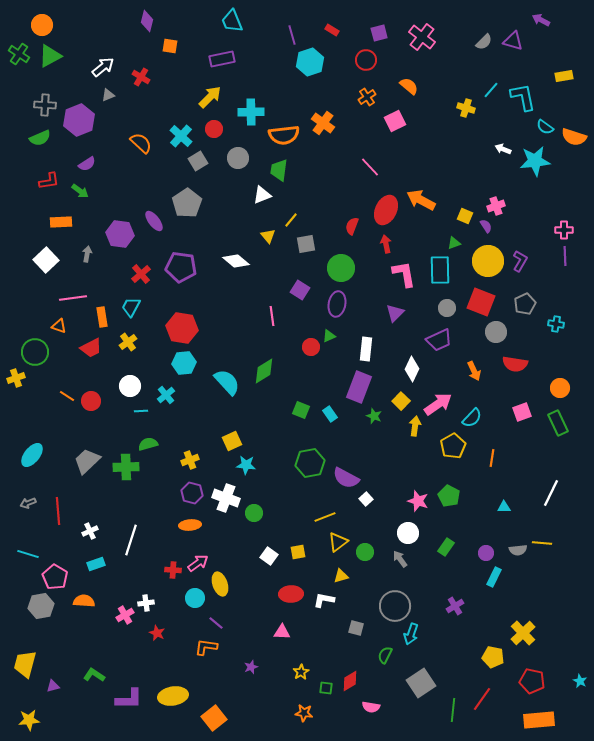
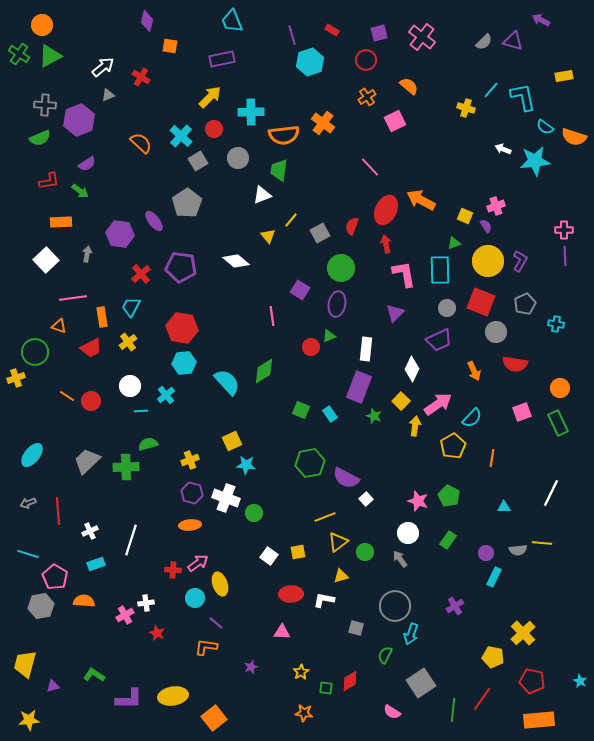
gray square at (306, 244): moved 14 px right, 11 px up; rotated 18 degrees counterclockwise
green rectangle at (446, 547): moved 2 px right, 7 px up
pink semicircle at (371, 707): moved 21 px right, 5 px down; rotated 24 degrees clockwise
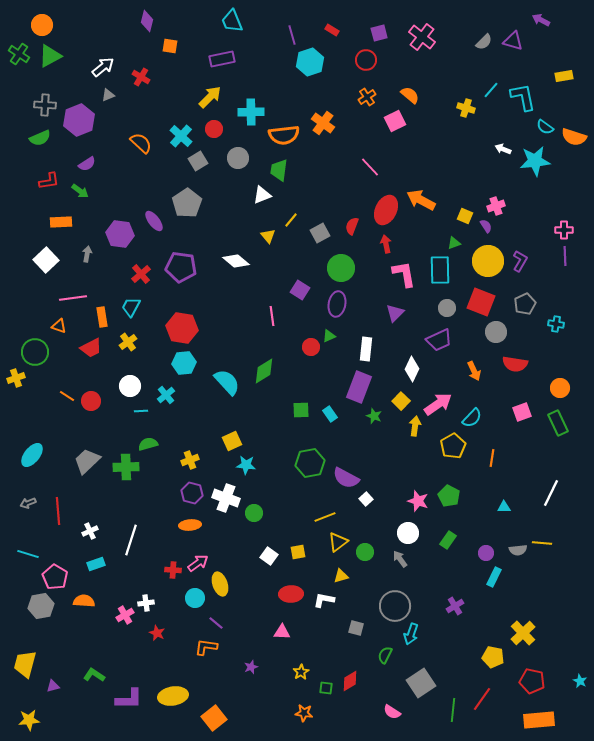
orange semicircle at (409, 86): moved 1 px right, 9 px down
green square at (301, 410): rotated 24 degrees counterclockwise
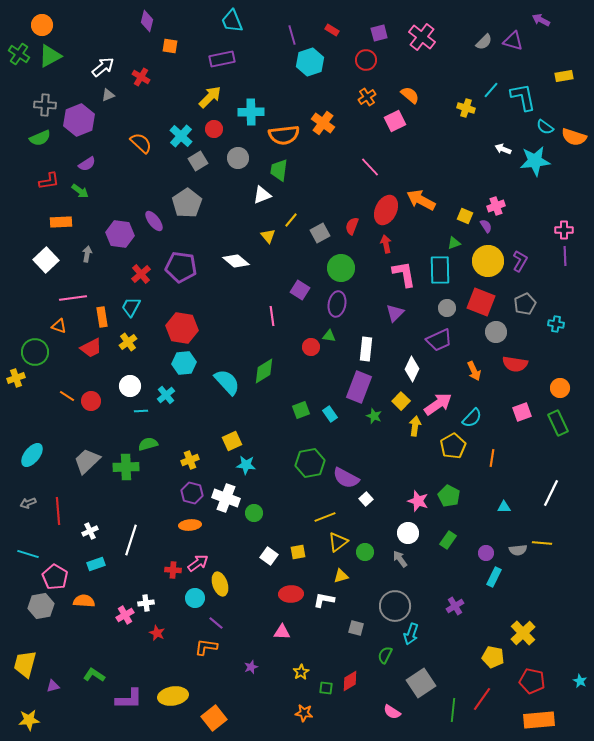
green triangle at (329, 336): rotated 32 degrees clockwise
green square at (301, 410): rotated 18 degrees counterclockwise
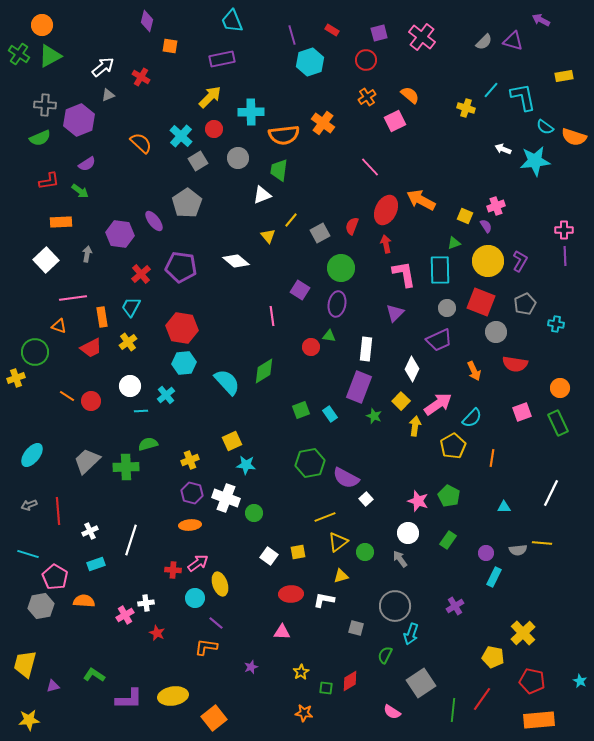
gray arrow at (28, 503): moved 1 px right, 2 px down
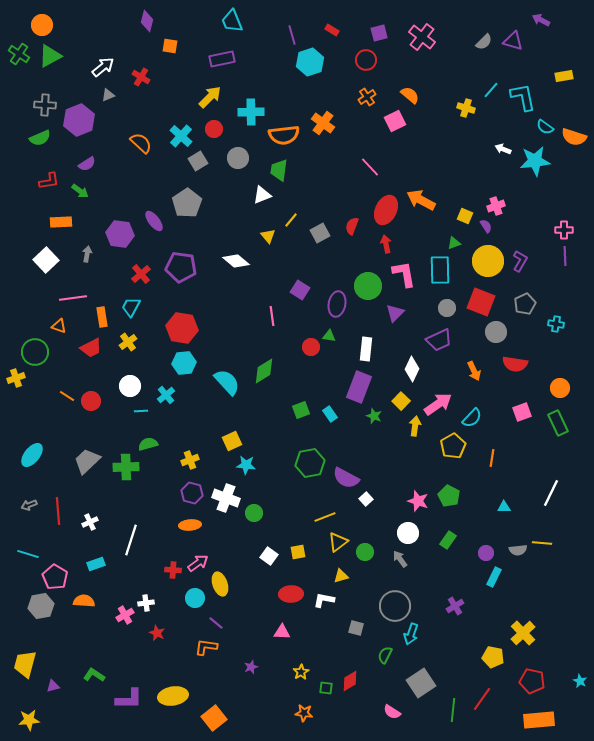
green circle at (341, 268): moved 27 px right, 18 px down
white cross at (90, 531): moved 9 px up
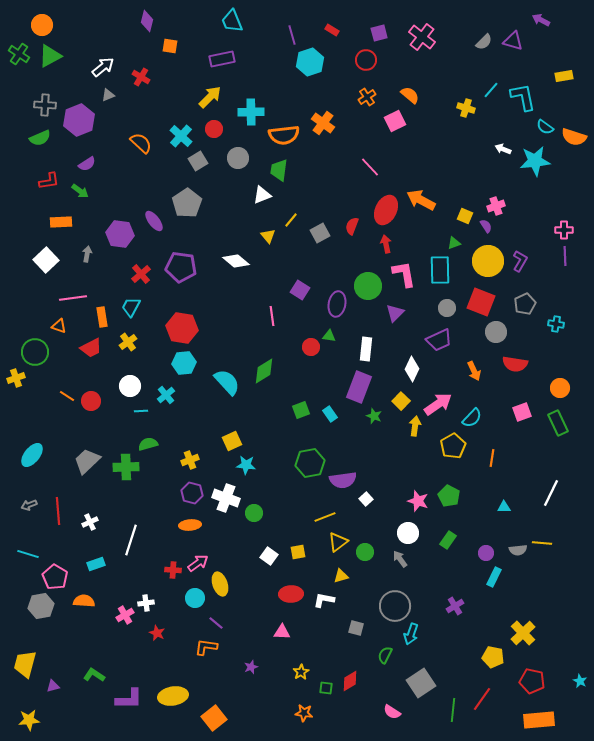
purple semicircle at (346, 478): moved 3 px left, 2 px down; rotated 36 degrees counterclockwise
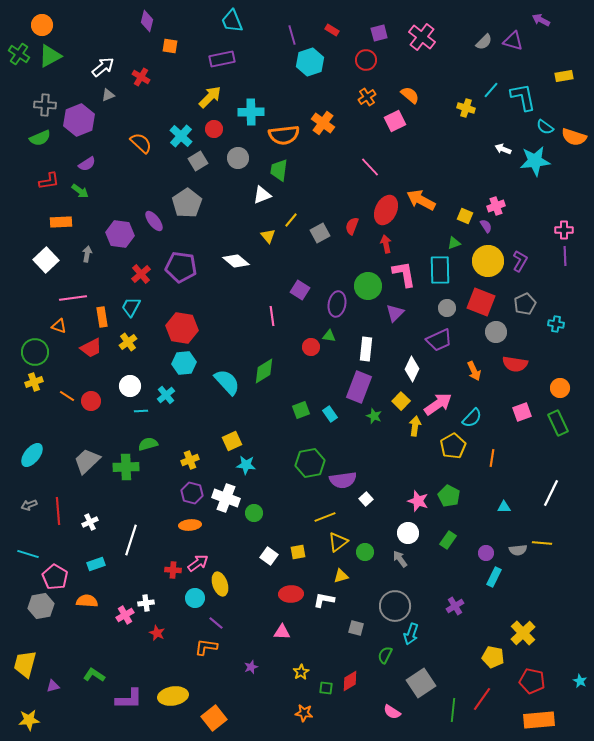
yellow cross at (16, 378): moved 18 px right, 4 px down
orange semicircle at (84, 601): moved 3 px right
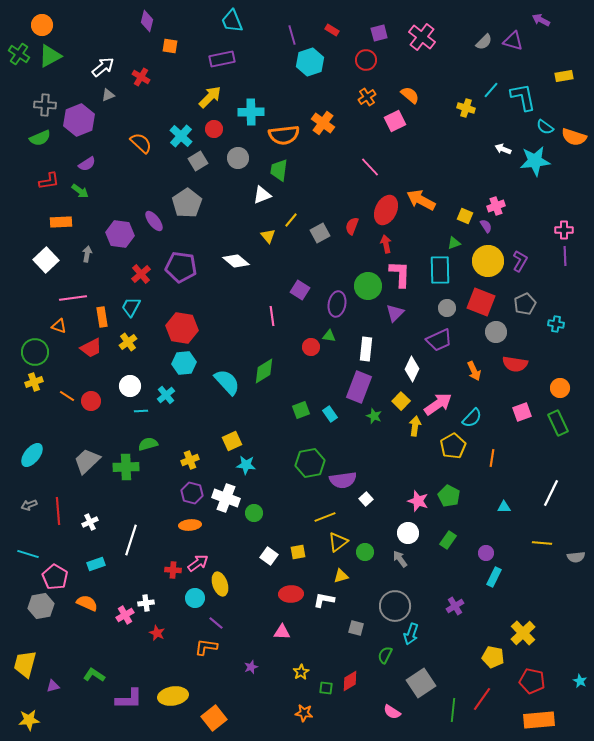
pink L-shape at (404, 274): moved 4 px left; rotated 12 degrees clockwise
gray semicircle at (518, 550): moved 58 px right, 7 px down
orange semicircle at (87, 601): moved 2 px down; rotated 20 degrees clockwise
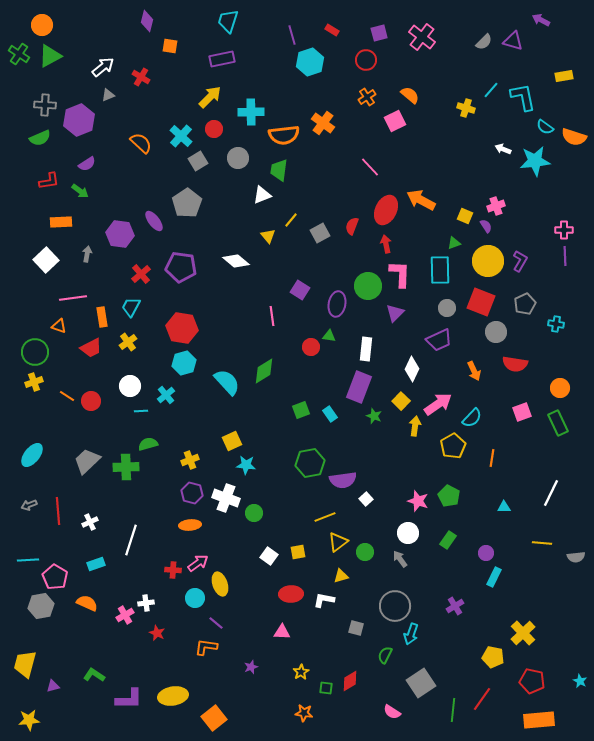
cyan trapezoid at (232, 21): moved 4 px left; rotated 40 degrees clockwise
cyan hexagon at (184, 363): rotated 10 degrees counterclockwise
cyan line at (28, 554): moved 6 px down; rotated 20 degrees counterclockwise
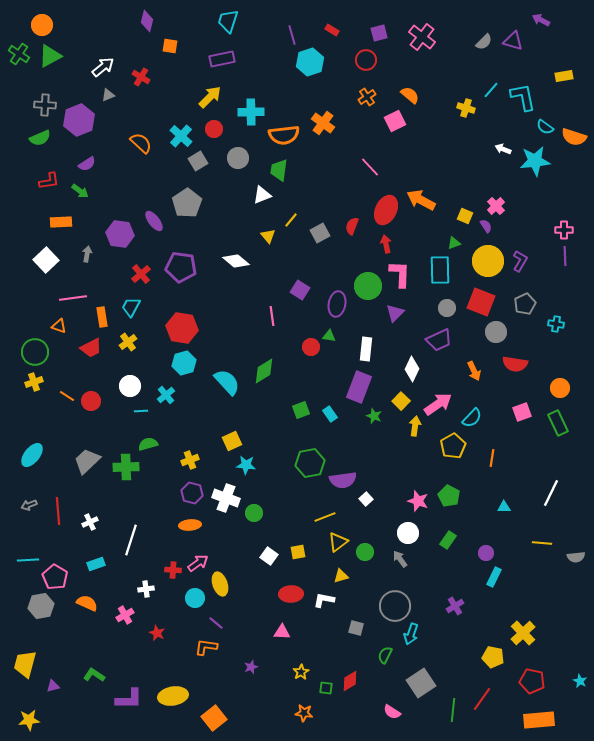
pink cross at (496, 206): rotated 24 degrees counterclockwise
white cross at (146, 603): moved 14 px up
